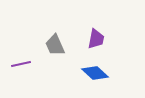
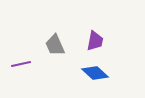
purple trapezoid: moved 1 px left, 2 px down
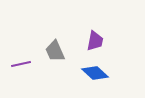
gray trapezoid: moved 6 px down
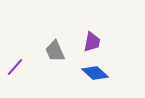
purple trapezoid: moved 3 px left, 1 px down
purple line: moved 6 px left, 3 px down; rotated 36 degrees counterclockwise
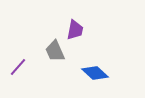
purple trapezoid: moved 17 px left, 12 px up
purple line: moved 3 px right
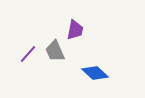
purple line: moved 10 px right, 13 px up
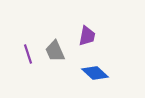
purple trapezoid: moved 12 px right, 6 px down
purple line: rotated 60 degrees counterclockwise
